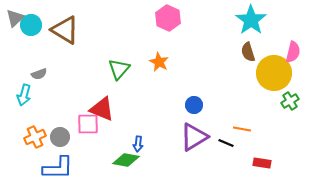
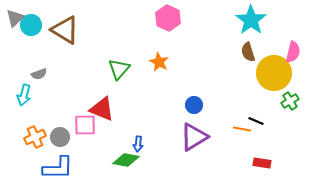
pink square: moved 3 px left, 1 px down
black line: moved 30 px right, 22 px up
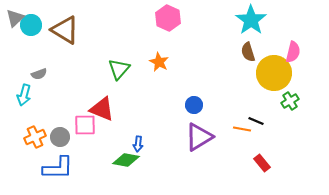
purple triangle: moved 5 px right
red rectangle: rotated 42 degrees clockwise
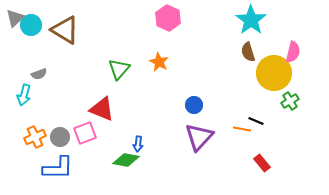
pink square: moved 8 px down; rotated 20 degrees counterclockwise
purple triangle: rotated 16 degrees counterclockwise
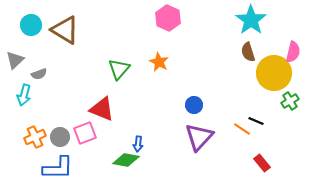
gray triangle: moved 42 px down
orange line: rotated 24 degrees clockwise
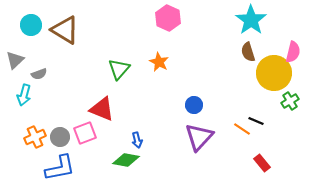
blue arrow: moved 1 px left, 4 px up; rotated 21 degrees counterclockwise
blue L-shape: moved 2 px right; rotated 12 degrees counterclockwise
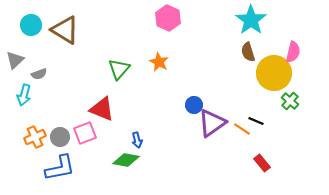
green cross: rotated 18 degrees counterclockwise
purple triangle: moved 13 px right, 14 px up; rotated 12 degrees clockwise
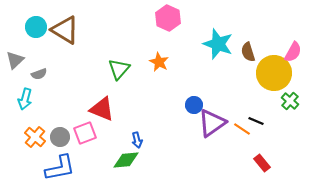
cyan star: moved 33 px left, 24 px down; rotated 16 degrees counterclockwise
cyan circle: moved 5 px right, 2 px down
pink semicircle: rotated 15 degrees clockwise
cyan arrow: moved 1 px right, 4 px down
orange cross: rotated 25 degrees counterclockwise
green diamond: rotated 16 degrees counterclockwise
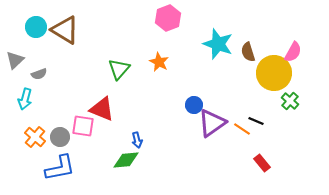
pink hexagon: rotated 15 degrees clockwise
pink square: moved 2 px left, 7 px up; rotated 30 degrees clockwise
